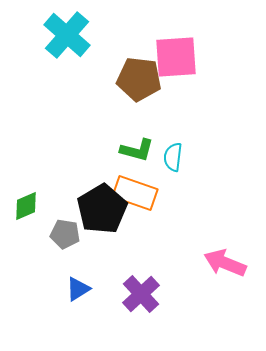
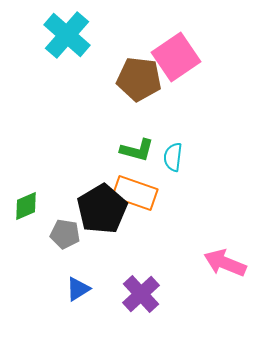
pink square: rotated 30 degrees counterclockwise
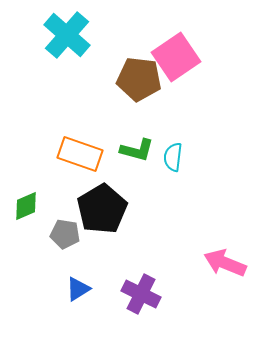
orange rectangle: moved 55 px left, 39 px up
purple cross: rotated 21 degrees counterclockwise
